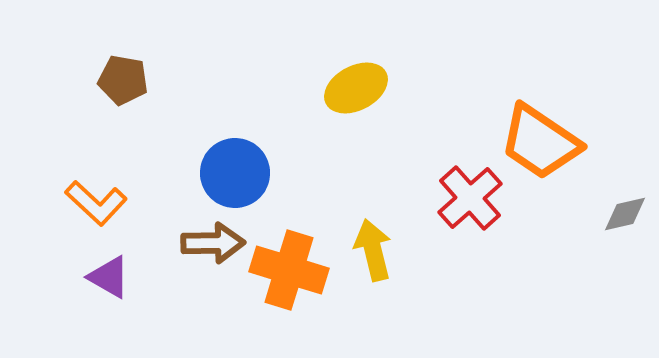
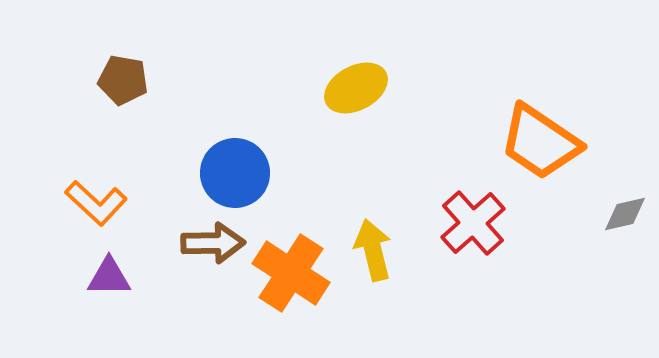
red cross: moved 3 px right, 25 px down
orange cross: moved 2 px right, 3 px down; rotated 16 degrees clockwise
purple triangle: rotated 30 degrees counterclockwise
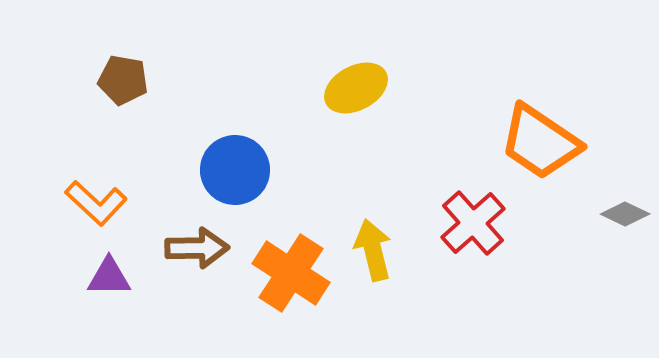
blue circle: moved 3 px up
gray diamond: rotated 39 degrees clockwise
brown arrow: moved 16 px left, 5 px down
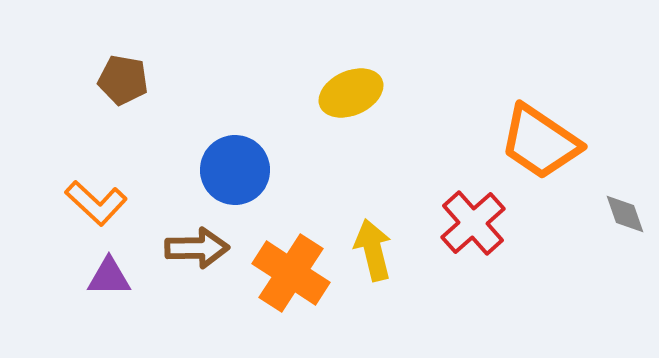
yellow ellipse: moved 5 px left, 5 px down; rotated 4 degrees clockwise
gray diamond: rotated 45 degrees clockwise
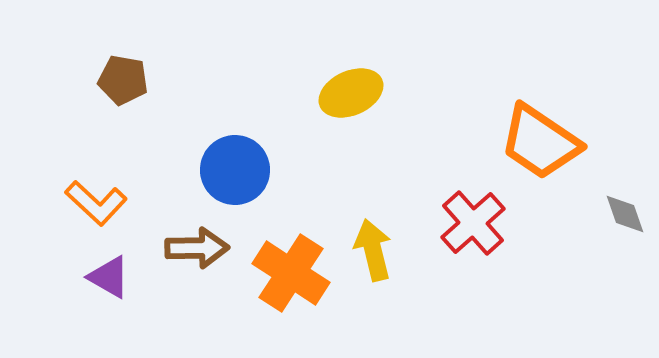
purple triangle: rotated 30 degrees clockwise
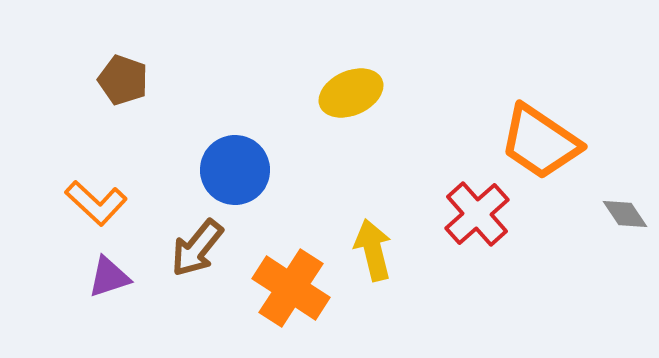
brown pentagon: rotated 9 degrees clockwise
gray diamond: rotated 15 degrees counterclockwise
red cross: moved 4 px right, 9 px up
brown arrow: rotated 130 degrees clockwise
orange cross: moved 15 px down
purple triangle: rotated 48 degrees counterclockwise
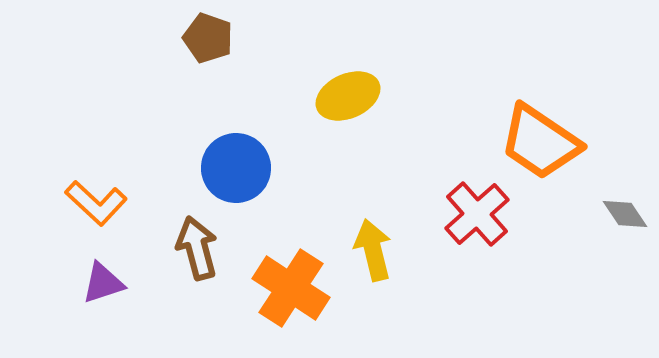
brown pentagon: moved 85 px right, 42 px up
yellow ellipse: moved 3 px left, 3 px down
blue circle: moved 1 px right, 2 px up
brown arrow: rotated 126 degrees clockwise
purple triangle: moved 6 px left, 6 px down
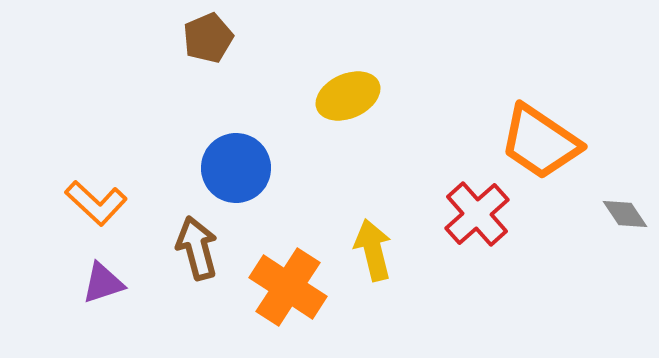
brown pentagon: rotated 30 degrees clockwise
orange cross: moved 3 px left, 1 px up
